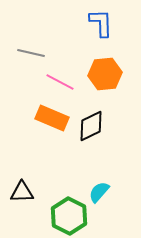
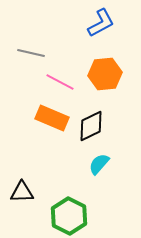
blue L-shape: rotated 64 degrees clockwise
cyan semicircle: moved 28 px up
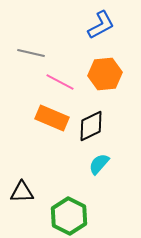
blue L-shape: moved 2 px down
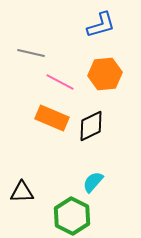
blue L-shape: rotated 12 degrees clockwise
cyan semicircle: moved 6 px left, 18 px down
green hexagon: moved 3 px right
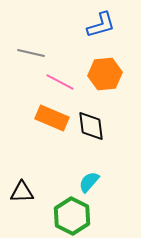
black diamond: rotated 72 degrees counterclockwise
cyan semicircle: moved 4 px left
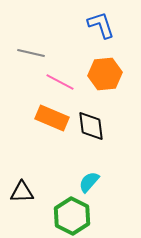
blue L-shape: rotated 92 degrees counterclockwise
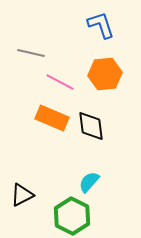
black triangle: moved 3 px down; rotated 25 degrees counterclockwise
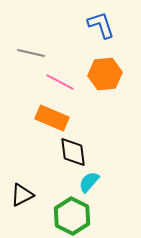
black diamond: moved 18 px left, 26 px down
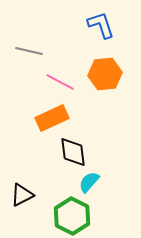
gray line: moved 2 px left, 2 px up
orange rectangle: rotated 48 degrees counterclockwise
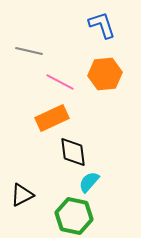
blue L-shape: moved 1 px right
green hexagon: moved 2 px right; rotated 15 degrees counterclockwise
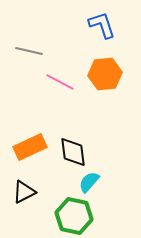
orange rectangle: moved 22 px left, 29 px down
black triangle: moved 2 px right, 3 px up
